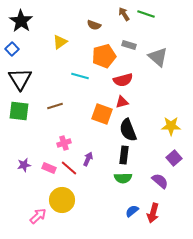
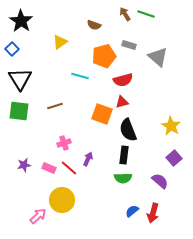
brown arrow: moved 1 px right
yellow star: rotated 30 degrees clockwise
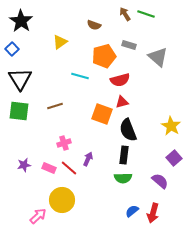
red semicircle: moved 3 px left
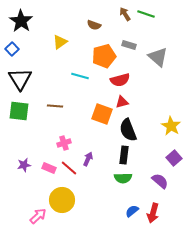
brown line: rotated 21 degrees clockwise
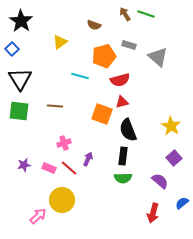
black rectangle: moved 1 px left, 1 px down
blue semicircle: moved 50 px right, 8 px up
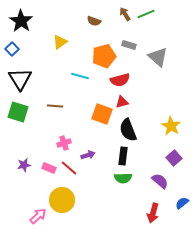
green line: rotated 42 degrees counterclockwise
brown semicircle: moved 4 px up
green square: moved 1 px left, 1 px down; rotated 10 degrees clockwise
purple arrow: moved 4 px up; rotated 48 degrees clockwise
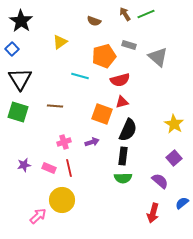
yellow star: moved 3 px right, 2 px up
black semicircle: rotated 135 degrees counterclockwise
pink cross: moved 1 px up
purple arrow: moved 4 px right, 13 px up
red line: rotated 36 degrees clockwise
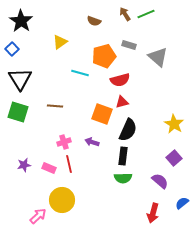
cyan line: moved 3 px up
purple arrow: rotated 144 degrees counterclockwise
red line: moved 4 px up
